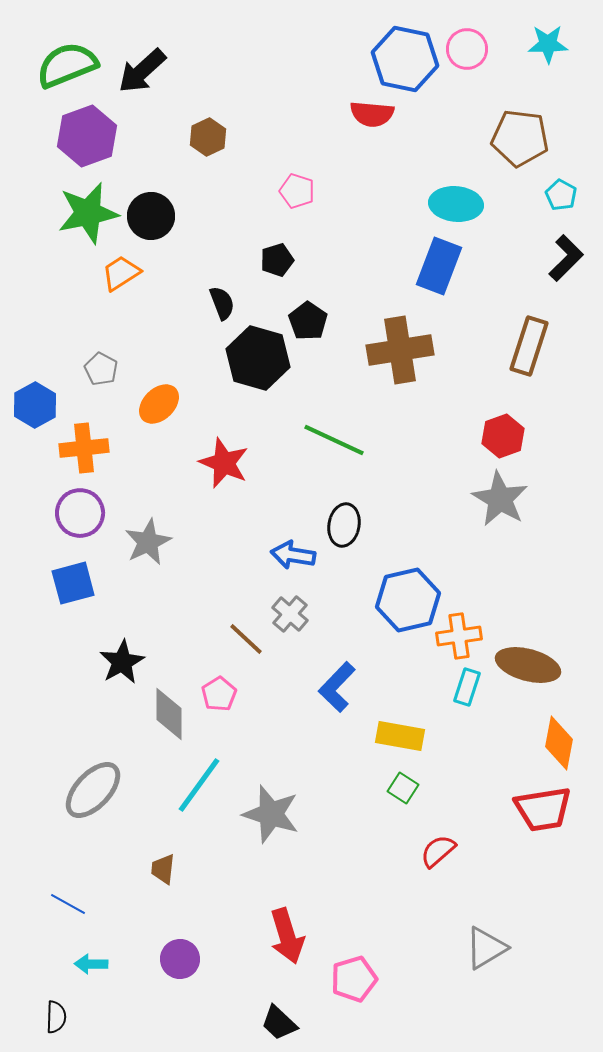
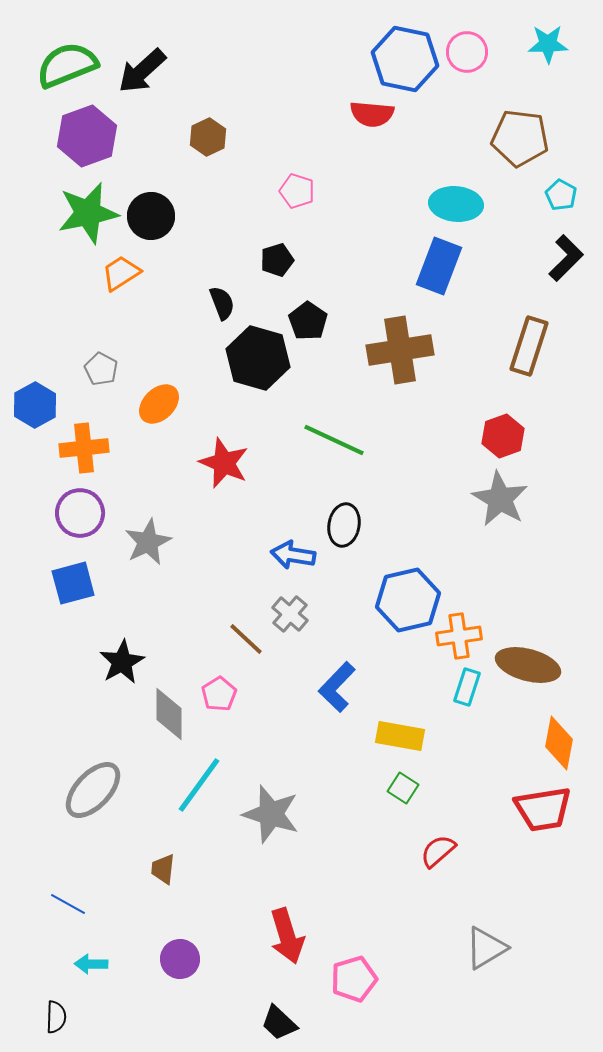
pink circle at (467, 49): moved 3 px down
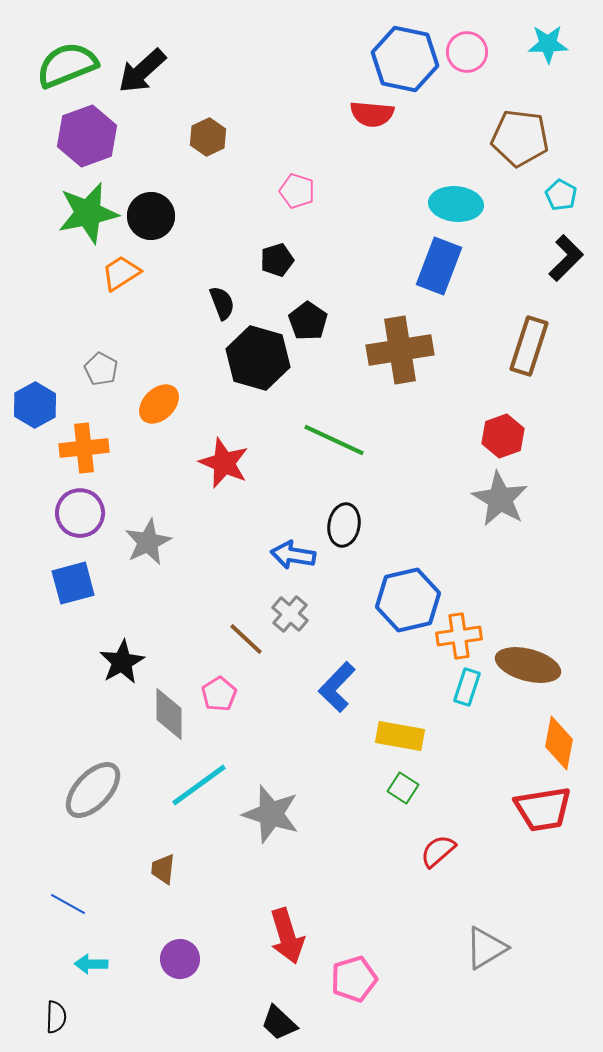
cyan line at (199, 785): rotated 18 degrees clockwise
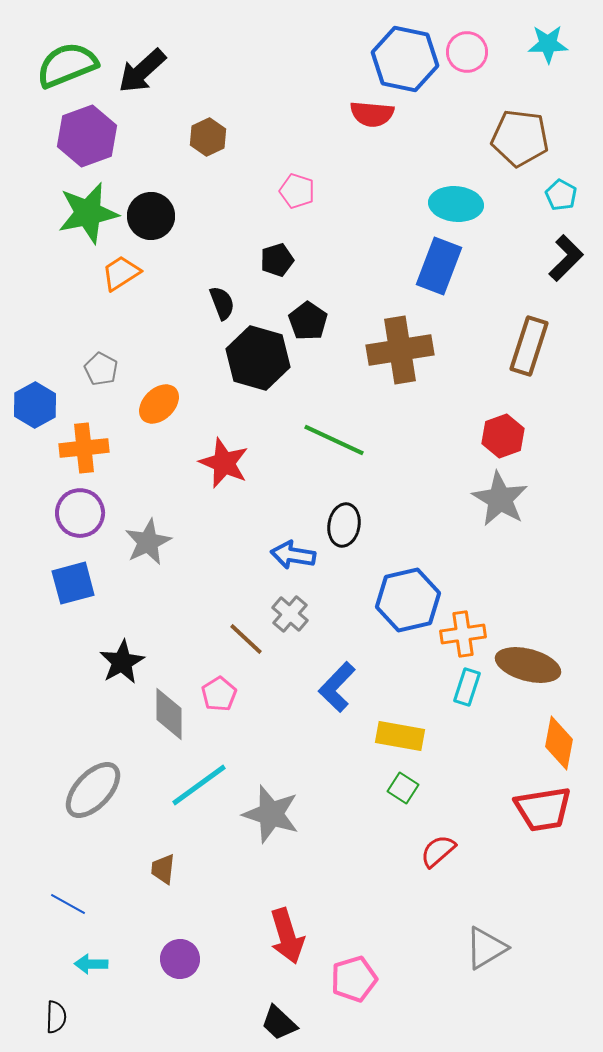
orange cross at (459, 636): moved 4 px right, 2 px up
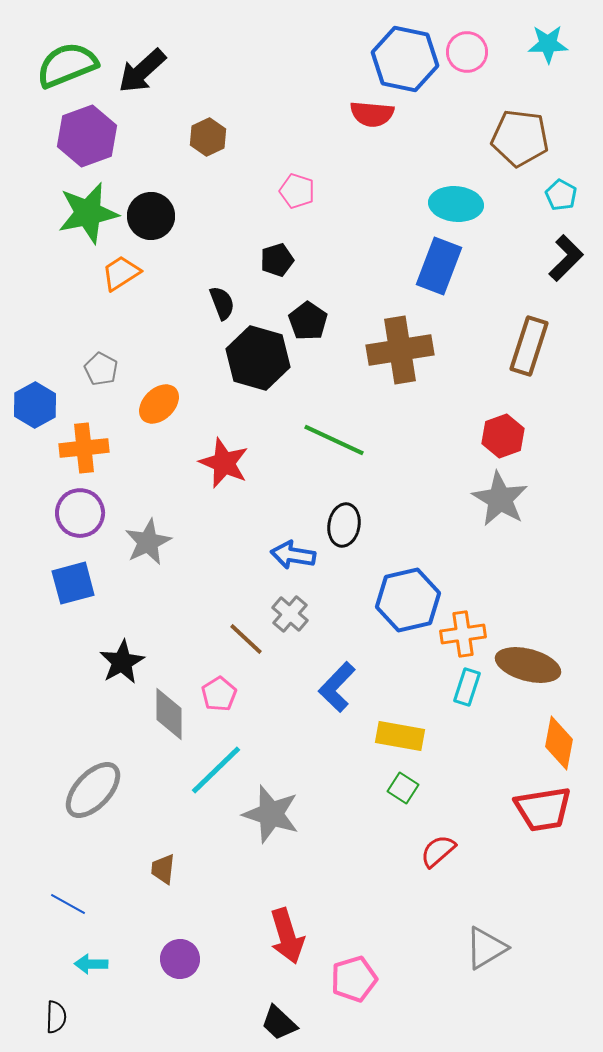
cyan line at (199, 785): moved 17 px right, 15 px up; rotated 8 degrees counterclockwise
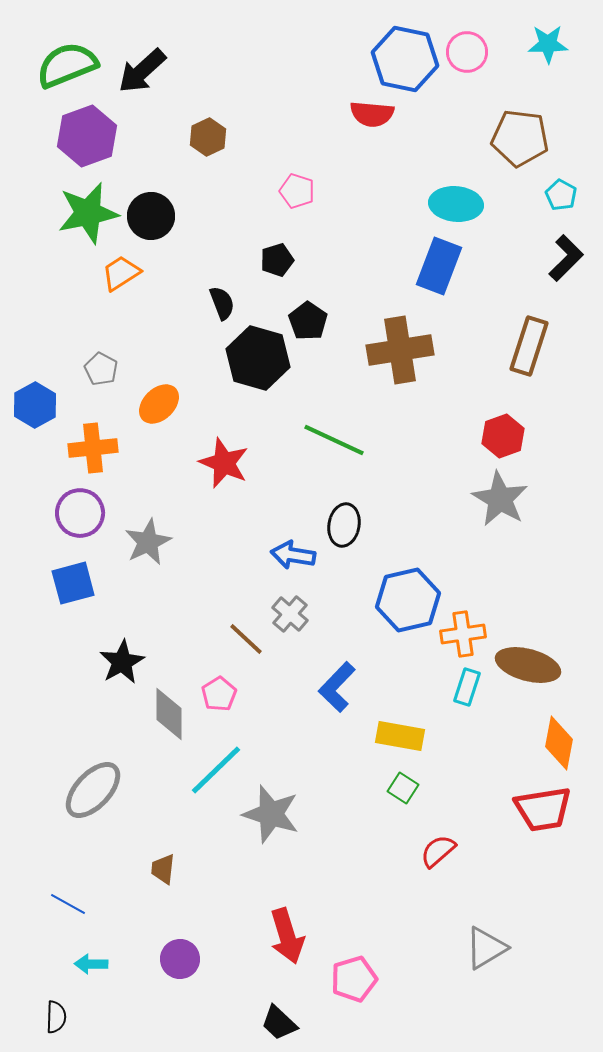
orange cross at (84, 448): moved 9 px right
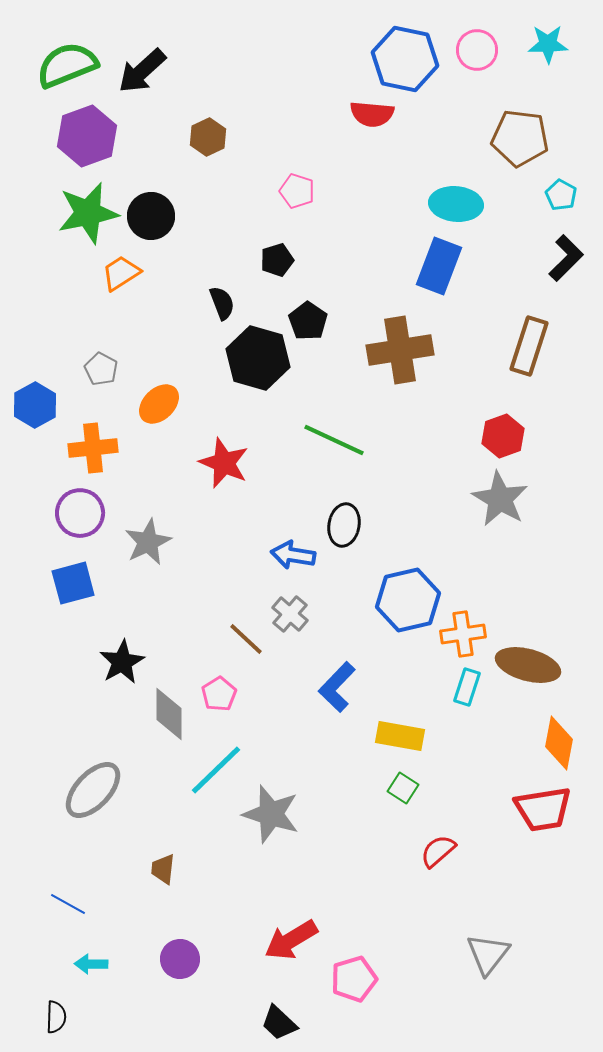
pink circle at (467, 52): moved 10 px right, 2 px up
red arrow at (287, 936): moved 4 px right, 4 px down; rotated 76 degrees clockwise
gray triangle at (486, 948): moved 2 px right, 6 px down; rotated 21 degrees counterclockwise
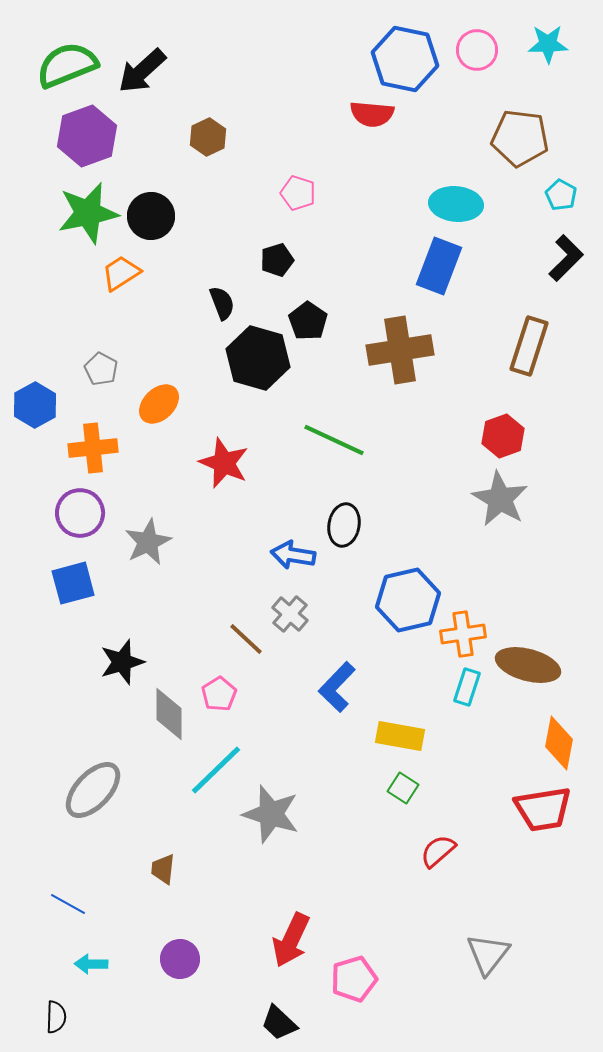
pink pentagon at (297, 191): moved 1 px right, 2 px down
black star at (122, 662): rotated 12 degrees clockwise
red arrow at (291, 940): rotated 34 degrees counterclockwise
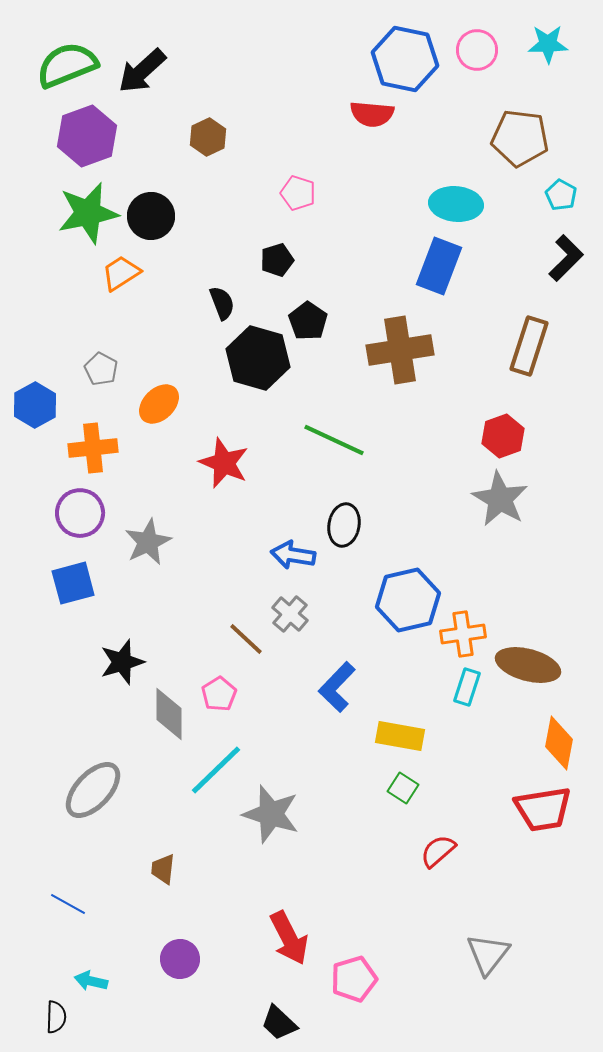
red arrow at (291, 940): moved 2 px left, 2 px up; rotated 52 degrees counterclockwise
cyan arrow at (91, 964): moved 17 px down; rotated 12 degrees clockwise
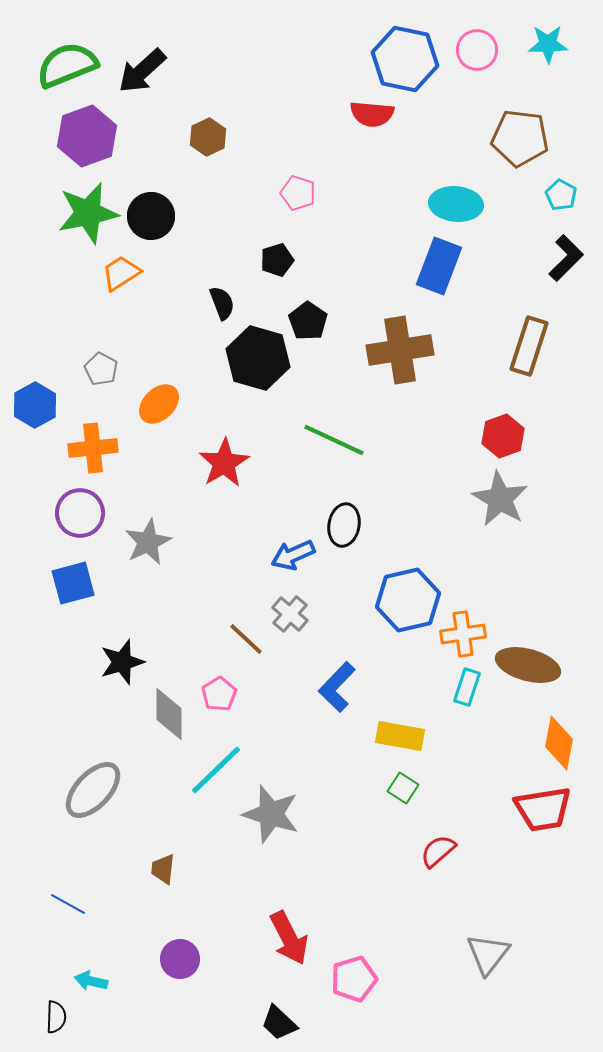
red star at (224, 463): rotated 18 degrees clockwise
blue arrow at (293, 555): rotated 33 degrees counterclockwise
